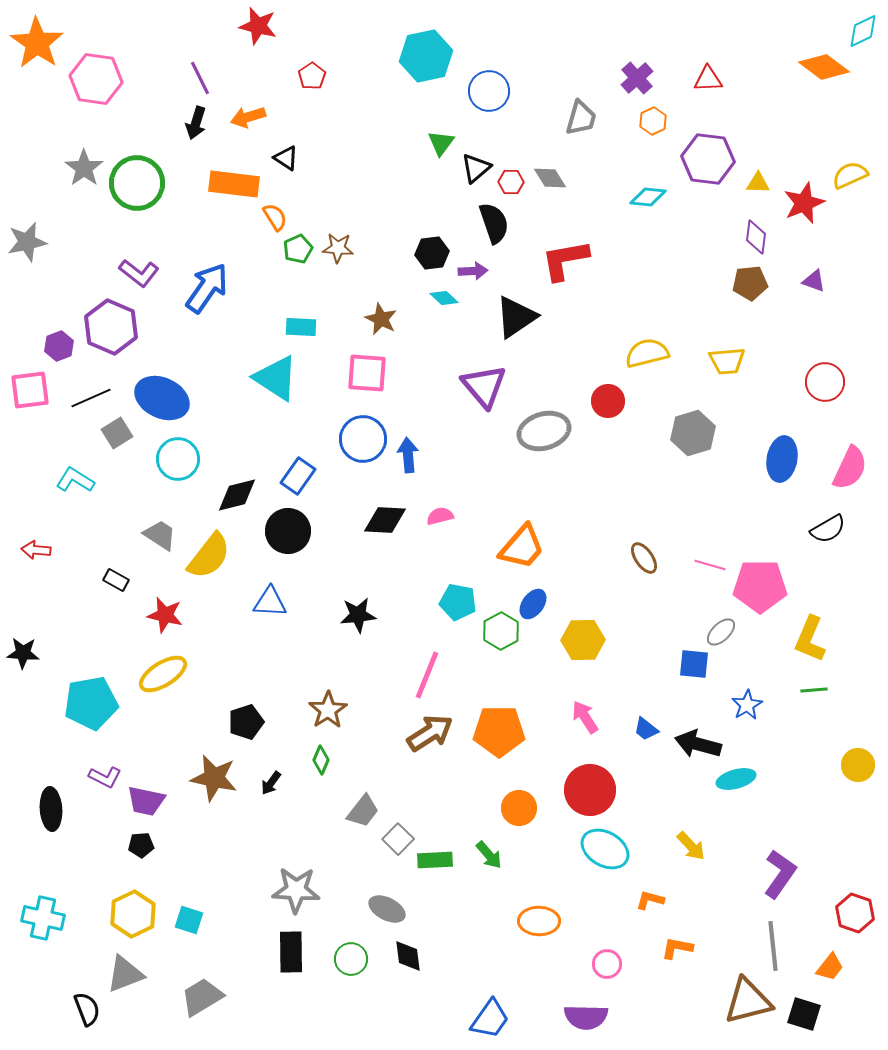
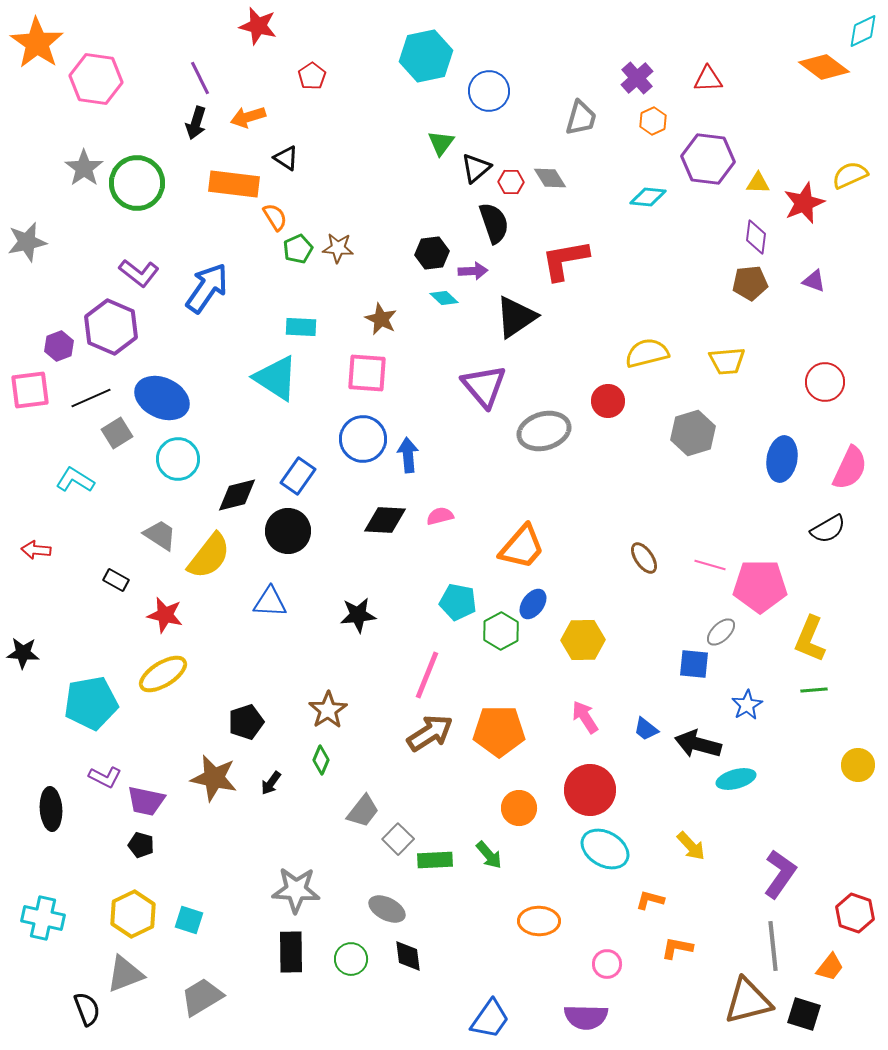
black pentagon at (141, 845): rotated 20 degrees clockwise
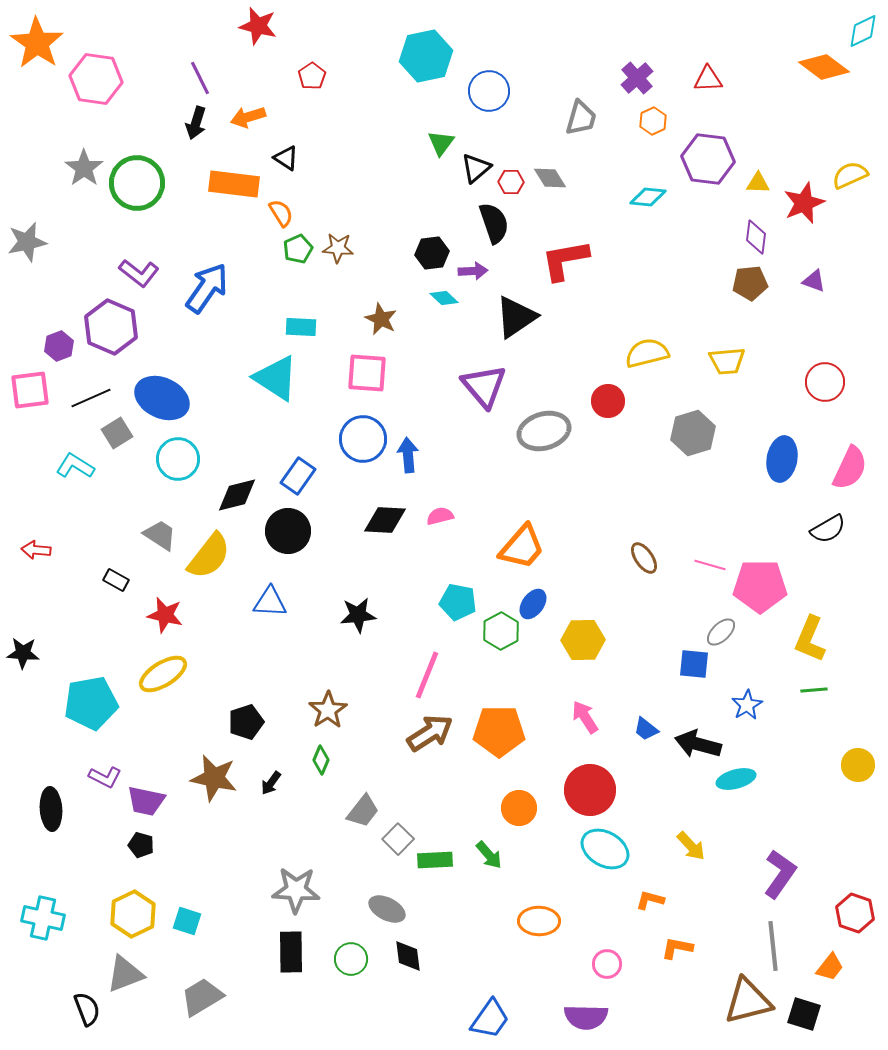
orange semicircle at (275, 217): moved 6 px right, 4 px up
cyan L-shape at (75, 480): moved 14 px up
cyan square at (189, 920): moved 2 px left, 1 px down
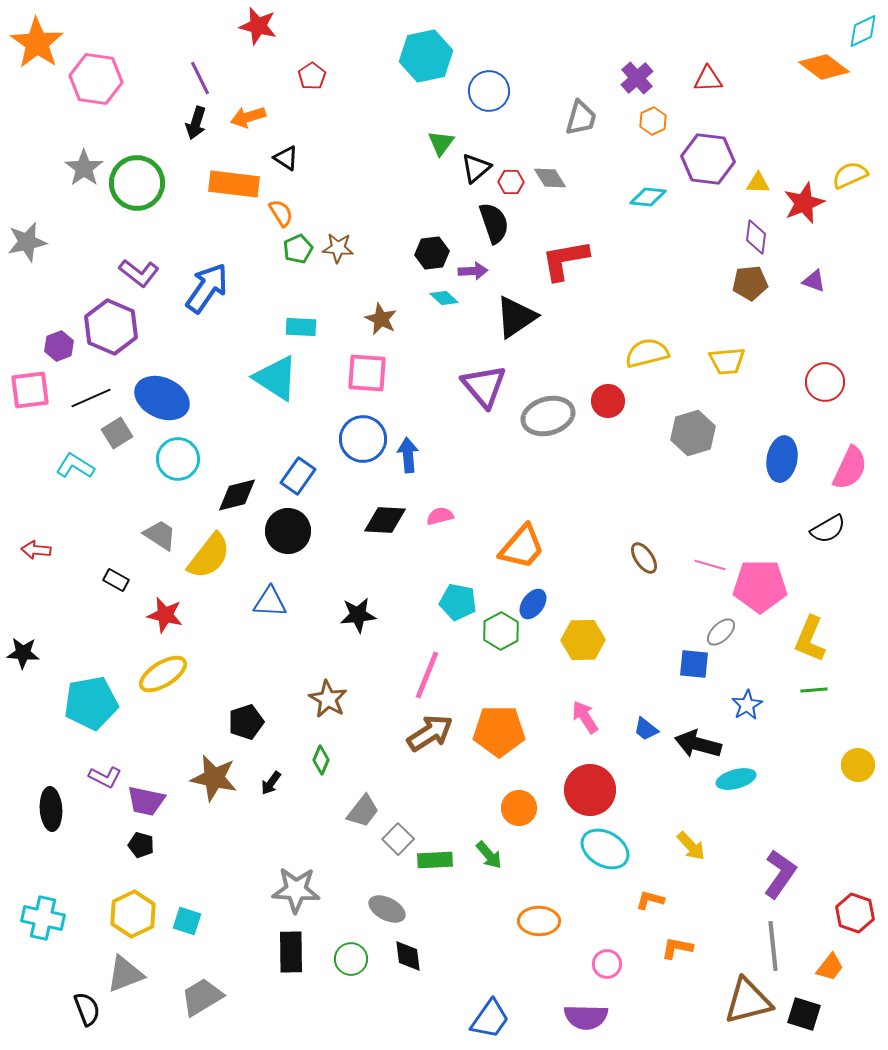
gray ellipse at (544, 431): moved 4 px right, 15 px up
brown star at (328, 710): moved 11 px up; rotated 9 degrees counterclockwise
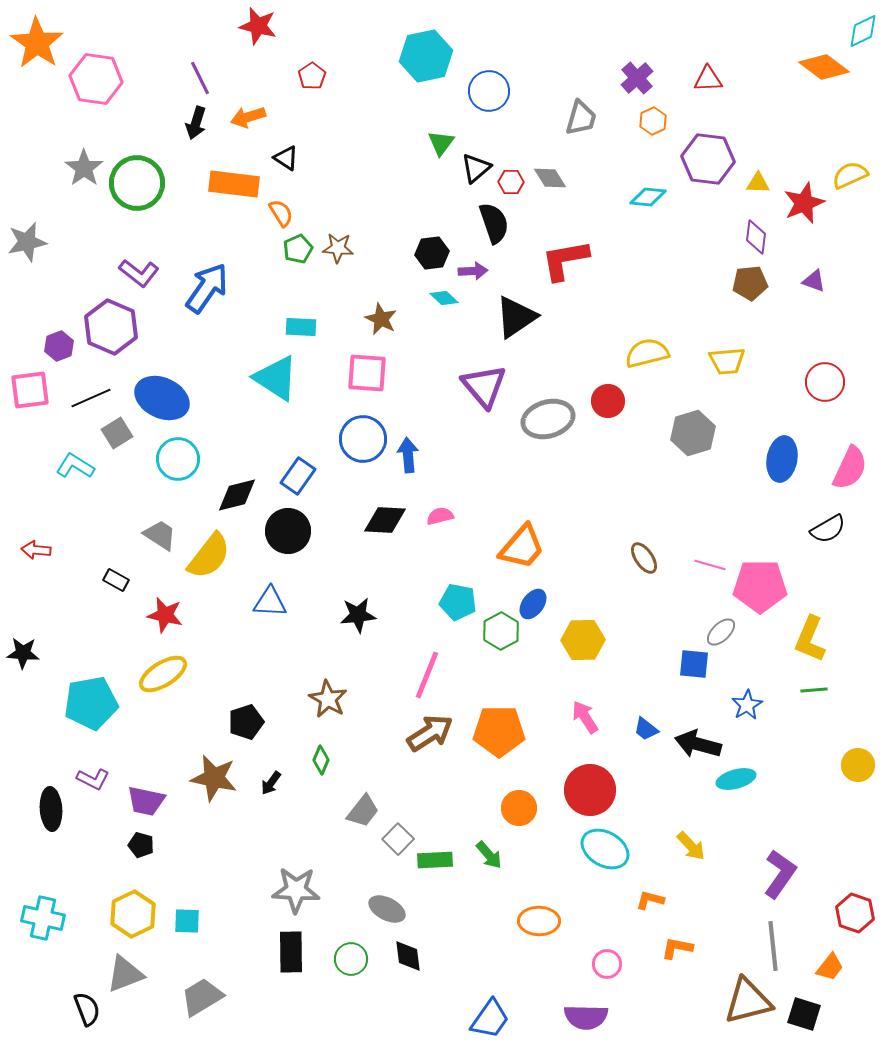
gray ellipse at (548, 416): moved 3 px down
purple L-shape at (105, 777): moved 12 px left, 2 px down
cyan square at (187, 921): rotated 16 degrees counterclockwise
